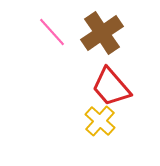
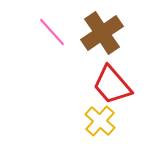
red trapezoid: moved 1 px right, 2 px up
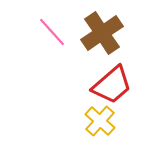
red trapezoid: rotated 90 degrees counterclockwise
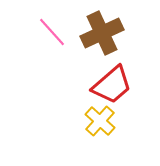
brown cross: rotated 9 degrees clockwise
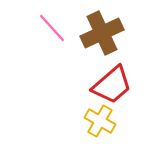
pink line: moved 4 px up
yellow cross: rotated 12 degrees counterclockwise
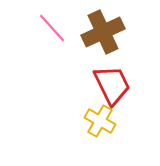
brown cross: moved 1 px right, 1 px up
red trapezoid: rotated 75 degrees counterclockwise
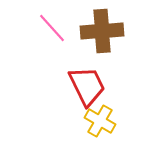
brown cross: moved 1 px left, 1 px up; rotated 21 degrees clockwise
red trapezoid: moved 25 px left, 1 px down
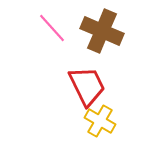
brown cross: rotated 27 degrees clockwise
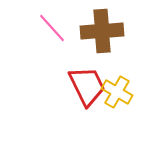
brown cross: rotated 27 degrees counterclockwise
yellow cross: moved 17 px right, 29 px up
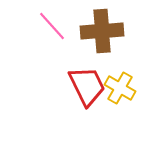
pink line: moved 2 px up
yellow cross: moved 3 px right, 4 px up
